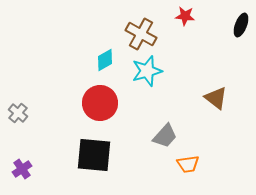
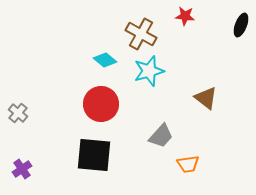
cyan diamond: rotated 70 degrees clockwise
cyan star: moved 2 px right
brown triangle: moved 10 px left
red circle: moved 1 px right, 1 px down
gray trapezoid: moved 4 px left
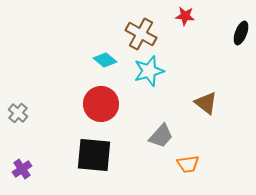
black ellipse: moved 8 px down
brown triangle: moved 5 px down
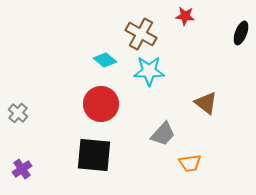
cyan star: rotated 16 degrees clockwise
gray trapezoid: moved 2 px right, 2 px up
orange trapezoid: moved 2 px right, 1 px up
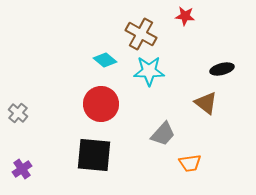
black ellipse: moved 19 px left, 36 px down; rotated 55 degrees clockwise
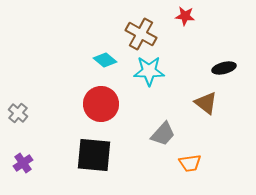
black ellipse: moved 2 px right, 1 px up
purple cross: moved 1 px right, 6 px up
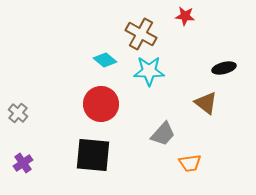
black square: moved 1 px left
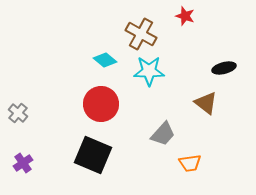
red star: rotated 12 degrees clockwise
black square: rotated 18 degrees clockwise
